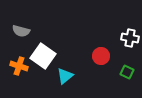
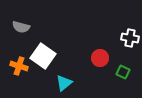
gray semicircle: moved 4 px up
red circle: moved 1 px left, 2 px down
green square: moved 4 px left
cyan triangle: moved 1 px left, 7 px down
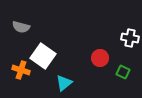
orange cross: moved 2 px right, 4 px down
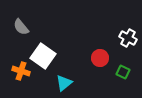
gray semicircle: rotated 36 degrees clockwise
white cross: moved 2 px left; rotated 18 degrees clockwise
orange cross: moved 1 px down
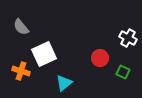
white square: moved 1 px right, 2 px up; rotated 30 degrees clockwise
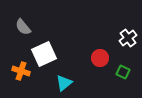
gray semicircle: moved 2 px right
white cross: rotated 24 degrees clockwise
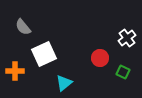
white cross: moved 1 px left
orange cross: moved 6 px left; rotated 18 degrees counterclockwise
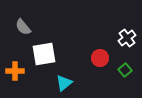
white square: rotated 15 degrees clockwise
green square: moved 2 px right, 2 px up; rotated 24 degrees clockwise
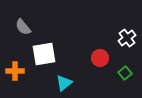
green square: moved 3 px down
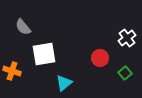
orange cross: moved 3 px left; rotated 18 degrees clockwise
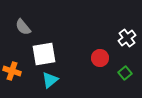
cyan triangle: moved 14 px left, 3 px up
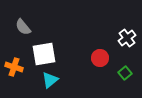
orange cross: moved 2 px right, 4 px up
